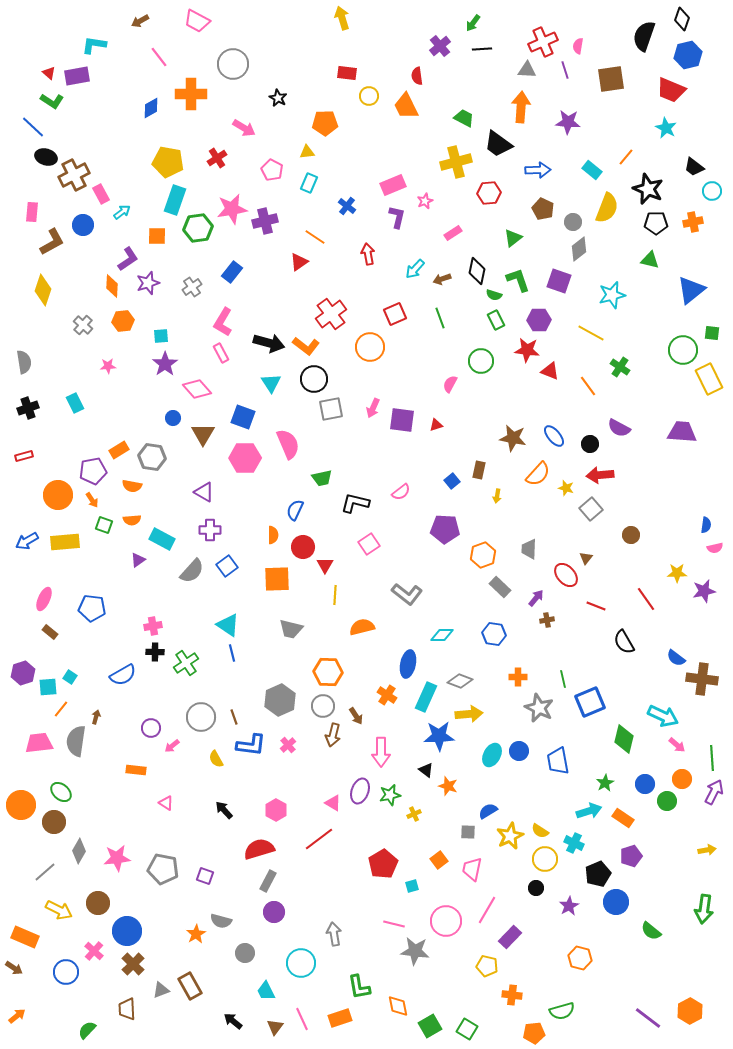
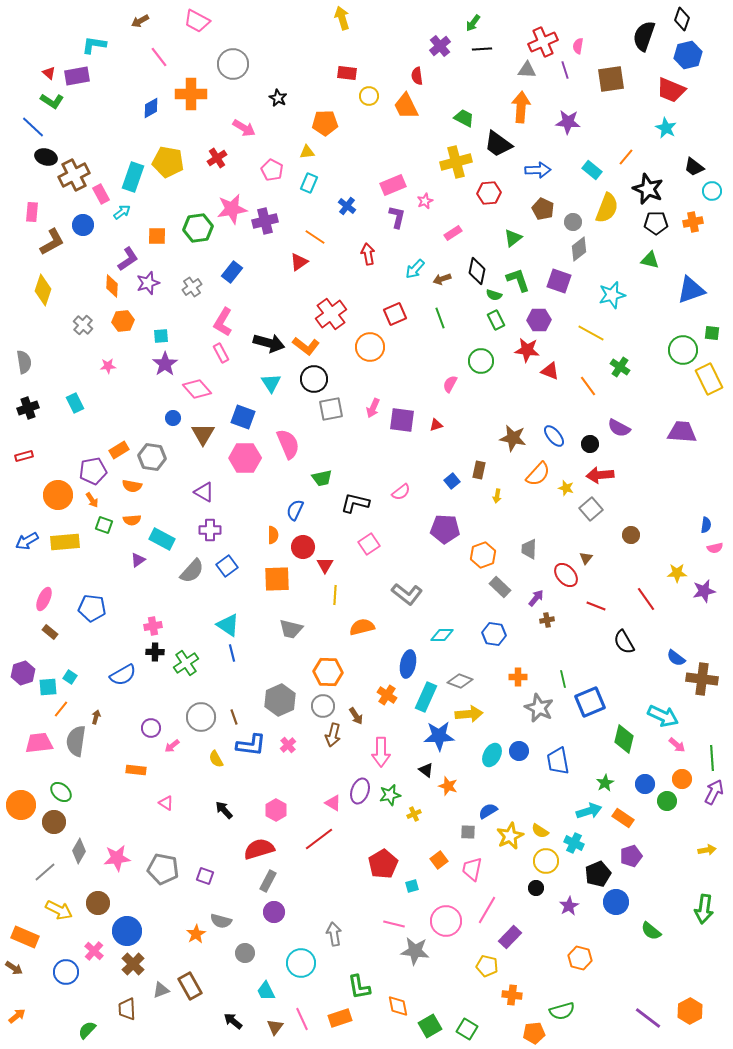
cyan rectangle at (175, 200): moved 42 px left, 23 px up
blue triangle at (691, 290): rotated 20 degrees clockwise
yellow circle at (545, 859): moved 1 px right, 2 px down
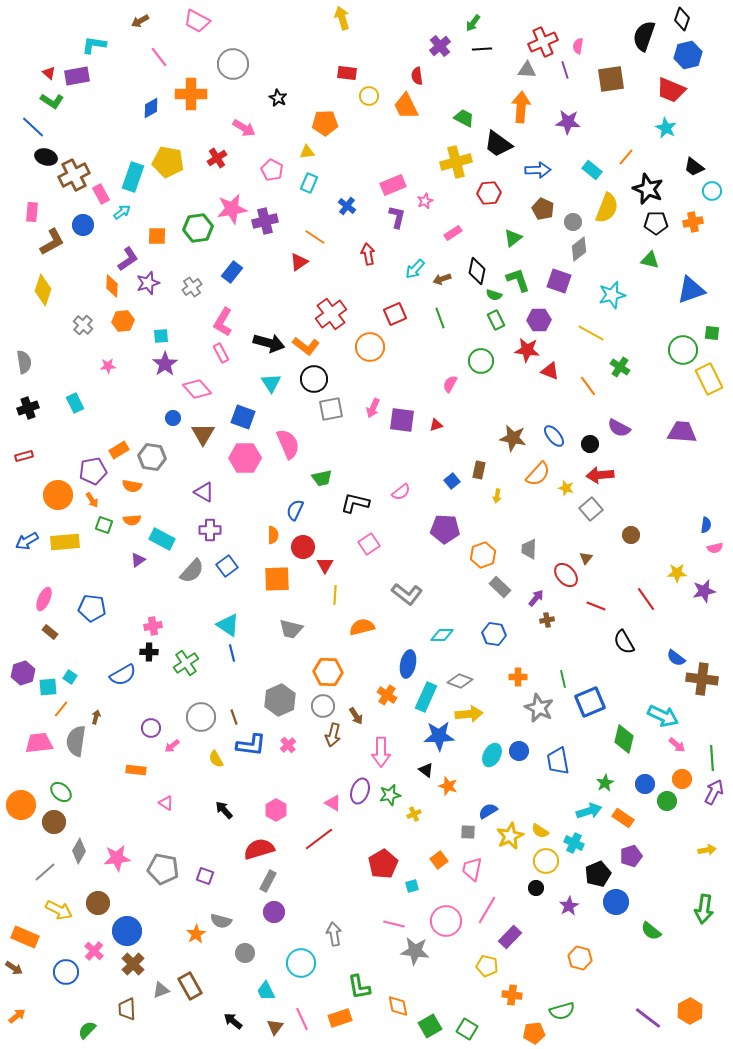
black cross at (155, 652): moved 6 px left
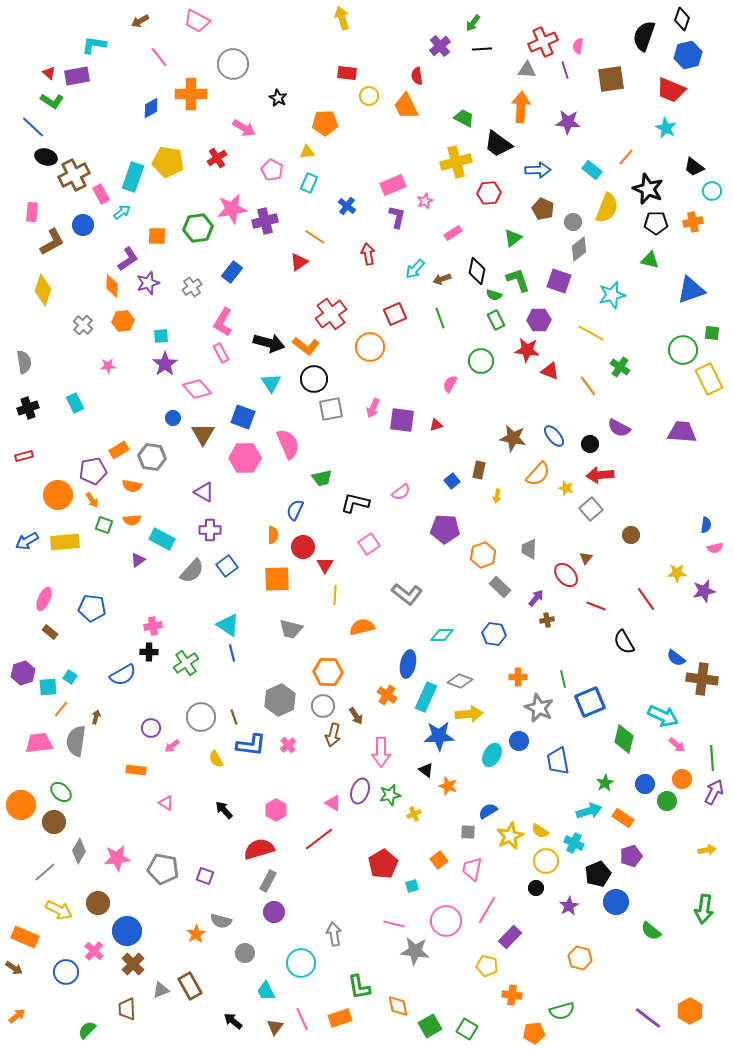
blue circle at (519, 751): moved 10 px up
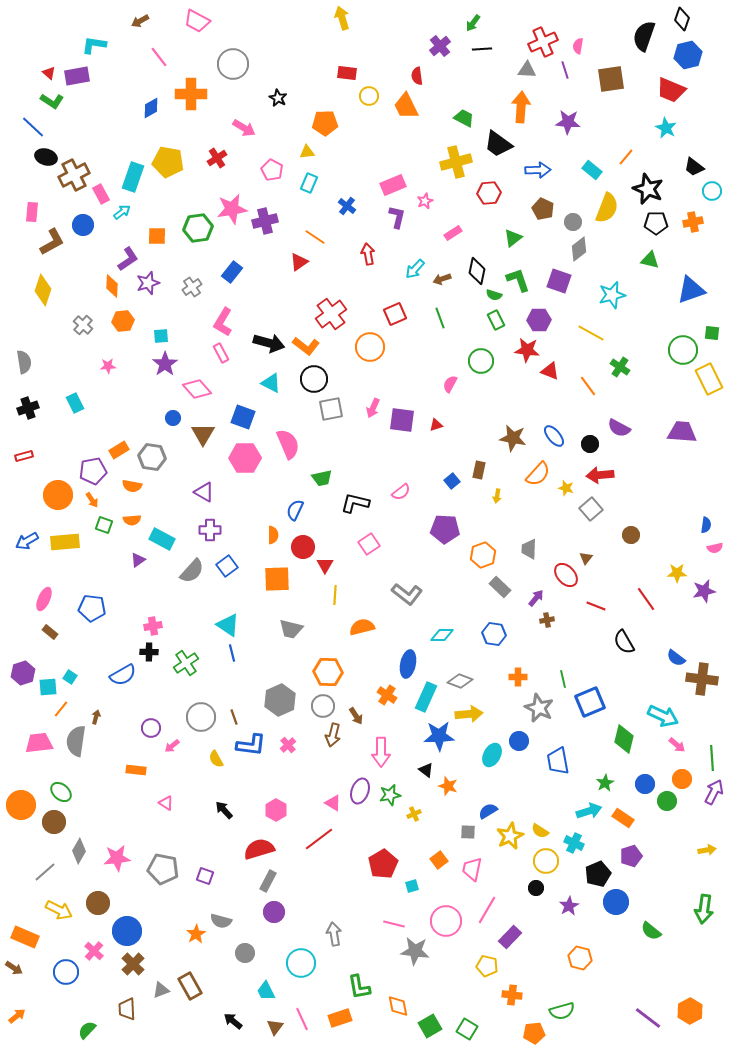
cyan triangle at (271, 383): rotated 30 degrees counterclockwise
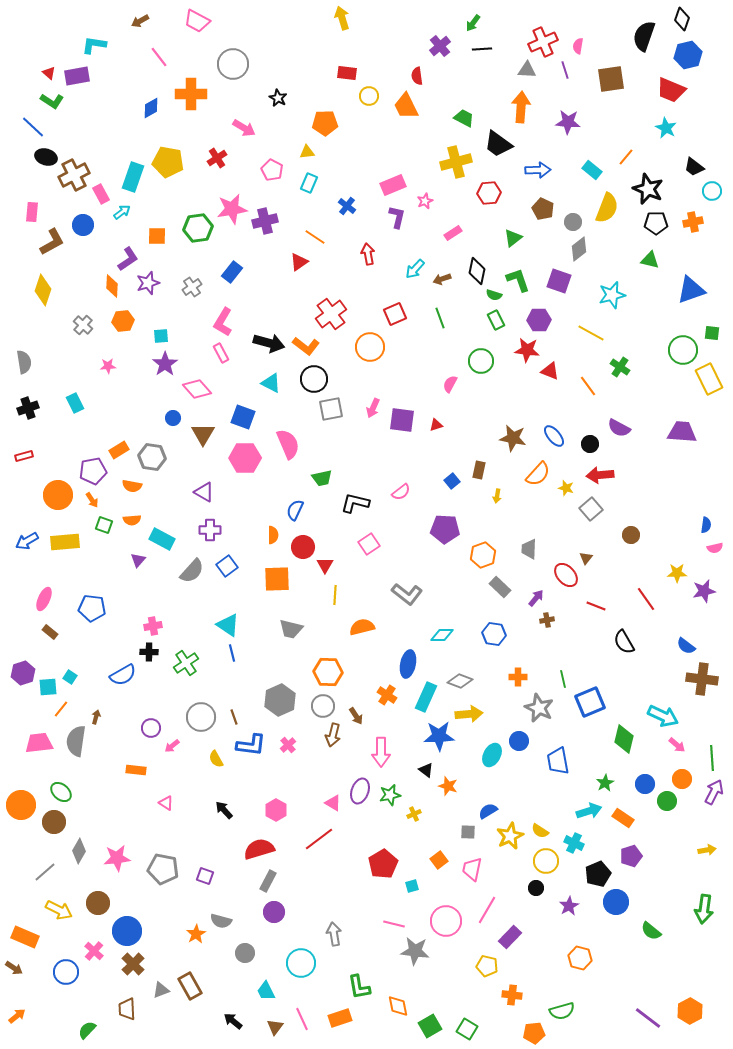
purple triangle at (138, 560): rotated 14 degrees counterclockwise
blue semicircle at (676, 658): moved 10 px right, 12 px up
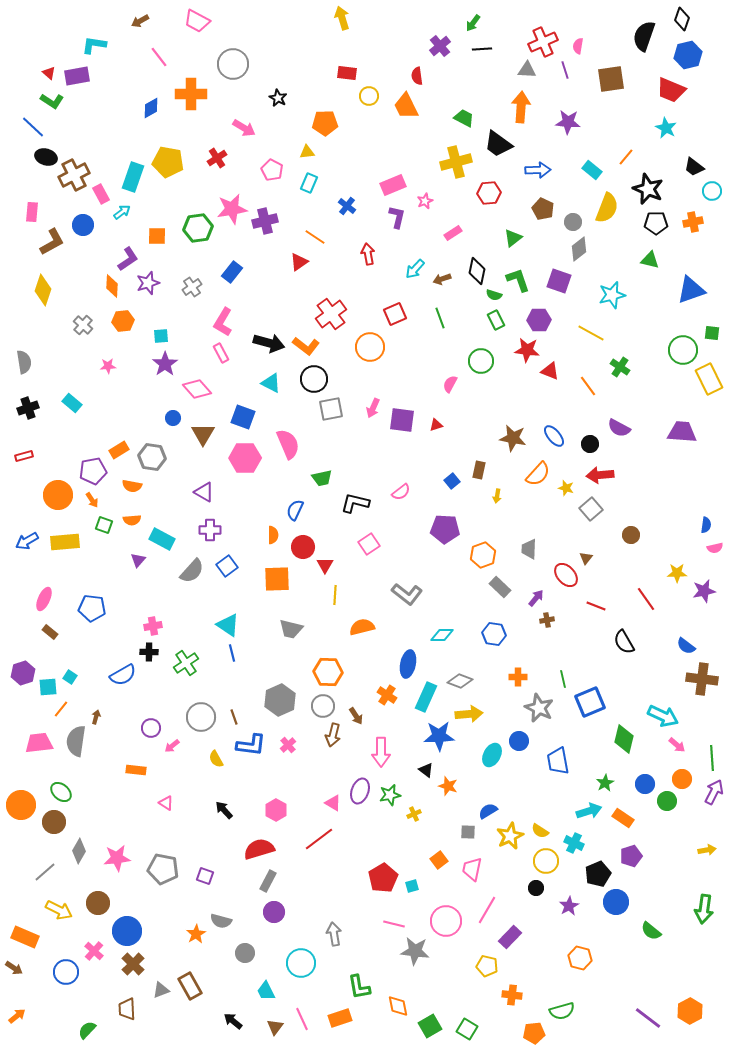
cyan rectangle at (75, 403): moved 3 px left; rotated 24 degrees counterclockwise
red pentagon at (383, 864): moved 14 px down
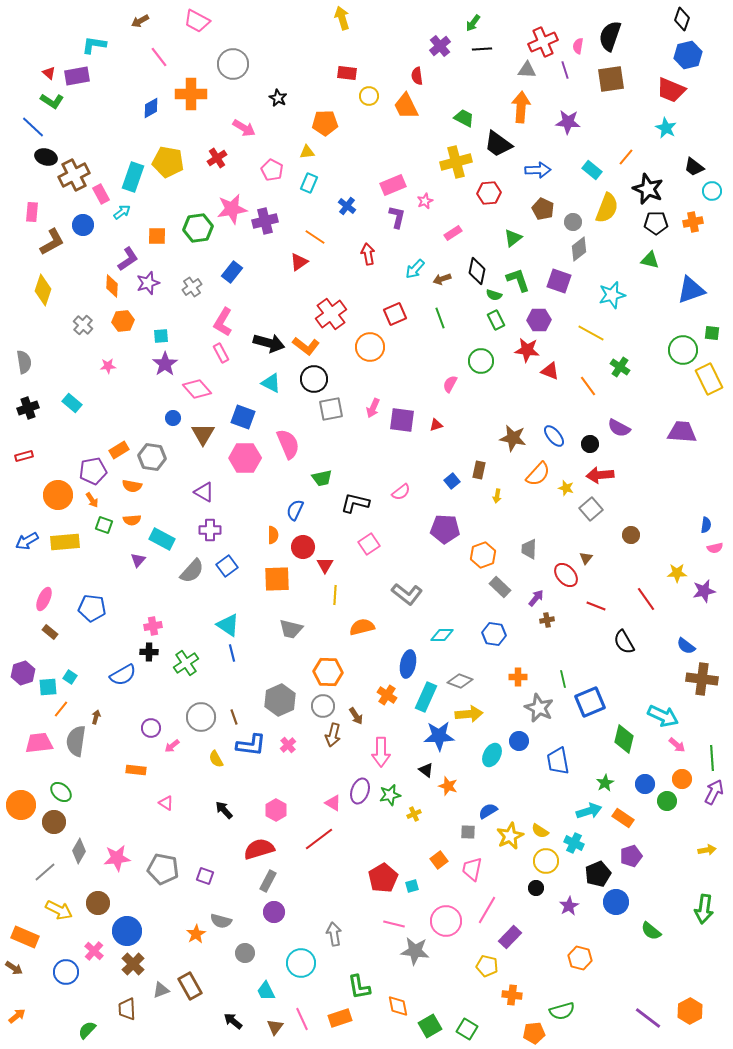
black semicircle at (644, 36): moved 34 px left
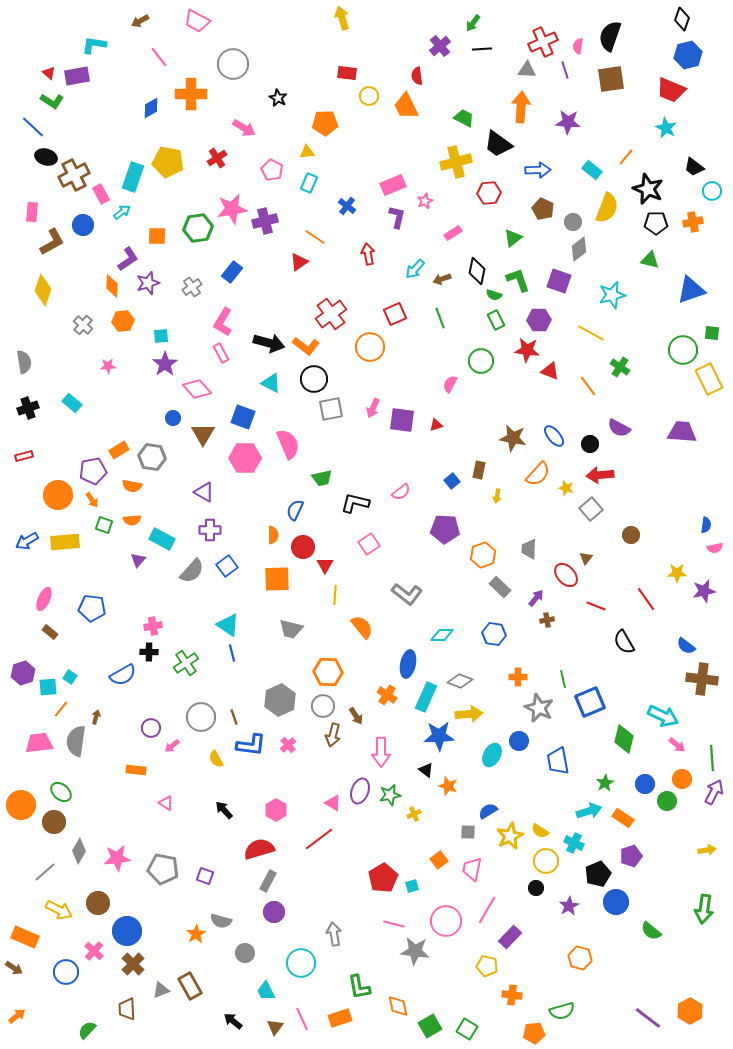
orange semicircle at (362, 627): rotated 65 degrees clockwise
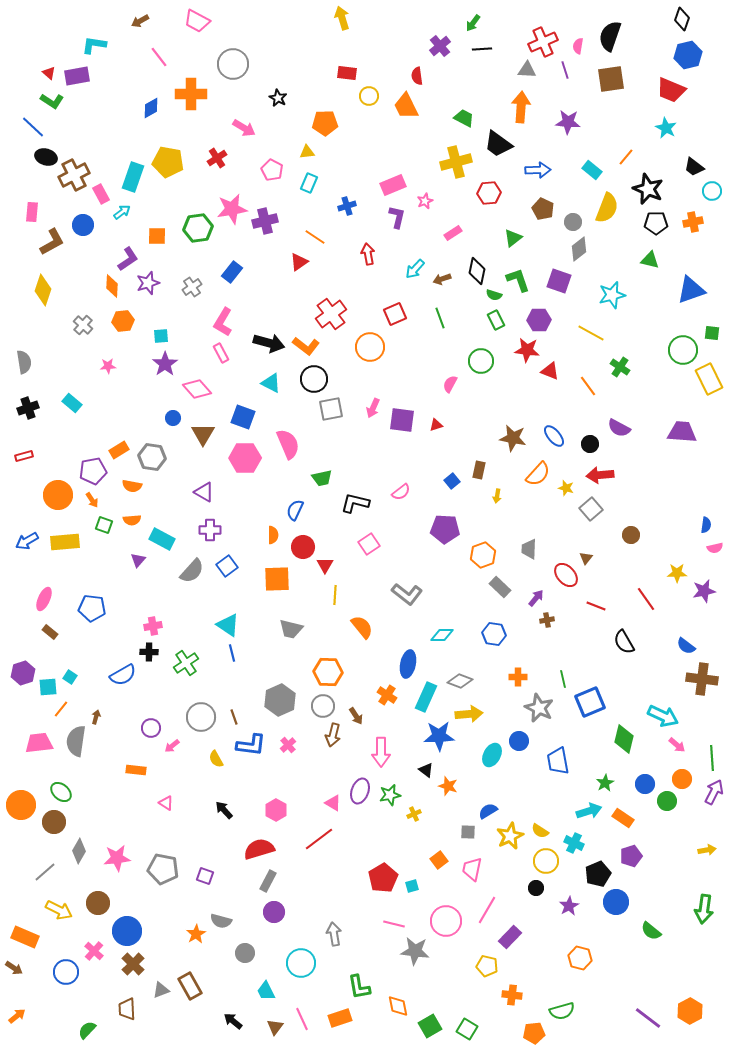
blue cross at (347, 206): rotated 36 degrees clockwise
